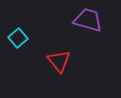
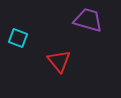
cyan square: rotated 30 degrees counterclockwise
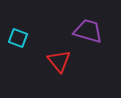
purple trapezoid: moved 11 px down
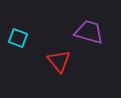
purple trapezoid: moved 1 px right, 1 px down
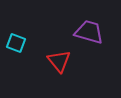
cyan square: moved 2 px left, 5 px down
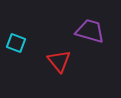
purple trapezoid: moved 1 px right, 1 px up
